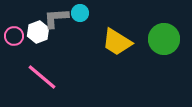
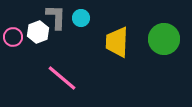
cyan circle: moved 1 px right, 5 px down
gray L-shape: moved 1 px up; rotated 96 degrees clockwise
pink circle: moved 1 px left, 1 px down
yellow trapezoid: rotated 60 degrees clockwise
pink line: moved 20 px right, 1 px down
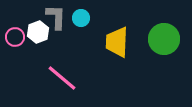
pink circle: moved 2 px right
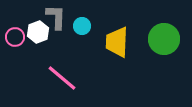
cyan circle: moved 1 px right, 8 px down
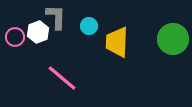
cyan circle: moved 7 px right
green circle: moved 9 px right
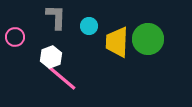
white hexagon: moved 13 px right, 25 px down
green circle: moved 25 px left
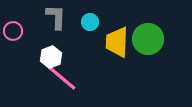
cyan circle: moved 1 px right, 4 px up
pink circle: moved 2 px left, 6 px up
